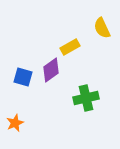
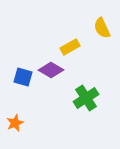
purple diamond: rotated 65 degrees clockwise
green cross: rotated 20 degrees counterclockwise
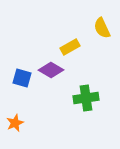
blue square: moved 1 px left, 1 px down
green cross: rotated 25 degrees clockwise
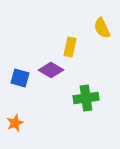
yellow rectangle: rotated 48 degrees counterclockwise
blue square: moved 2 px left
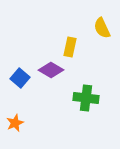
blue square: rotated 24 degrees clockwise
green cross: rotated 15 degrees clockwise
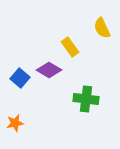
yellow rectangle: rotated 48 degrees counterclockwise
purple diamond: moved 2 px left
green cross: moved 1 px down
orange star: rotated 12 degrees clockwise
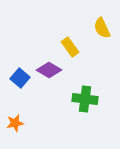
green cross: moved 1 px left
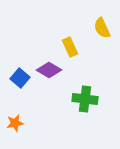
yellow rectangle: rotated 12 degrees clockwise
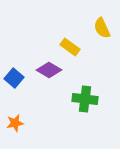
yellow rectangle: rotated 30 degrees counterclockwise
blue square: moved 6 px left
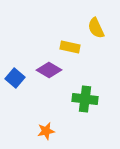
yellow semicircle: moved 6 px left
yellow rectangle: rotated 24 degrees counterclockwise
blue square: moved 1 px right
orange star: moved 31 px right, 8 px down
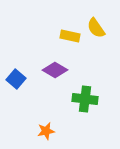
yellow semicircle: rotated 10 degrees counterclockwise
yellow rectangle: moved 11 px up
purple diamond: moved 6 px right
blue square: moved 1 px right, 1 px down
